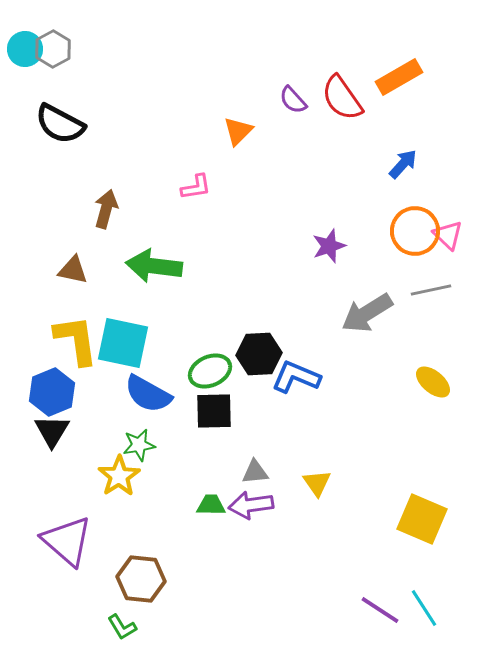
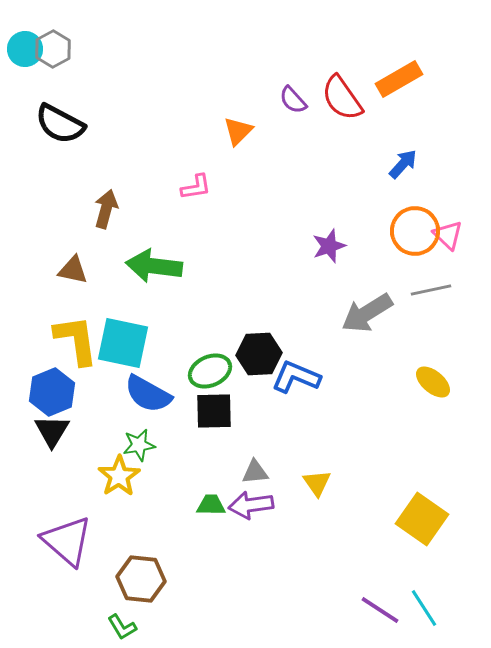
orange rectangle: moved 2 px down
yellow square: rotated 12 degrees clockwise
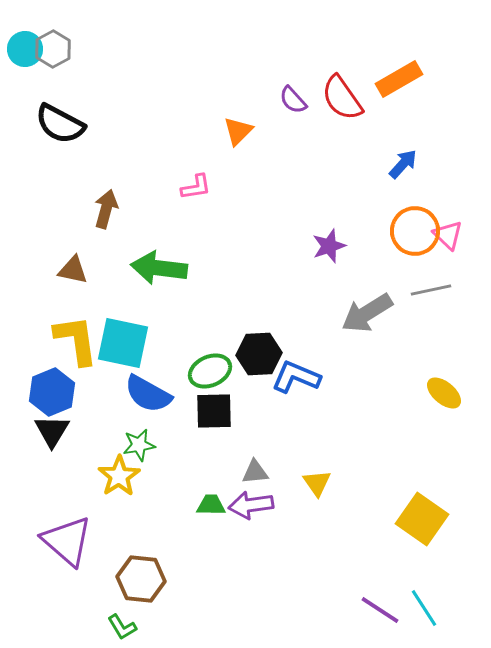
green arrow: moved 5 px right, 2 px down
yellow ellipse: moved 11 px right, 11 px down
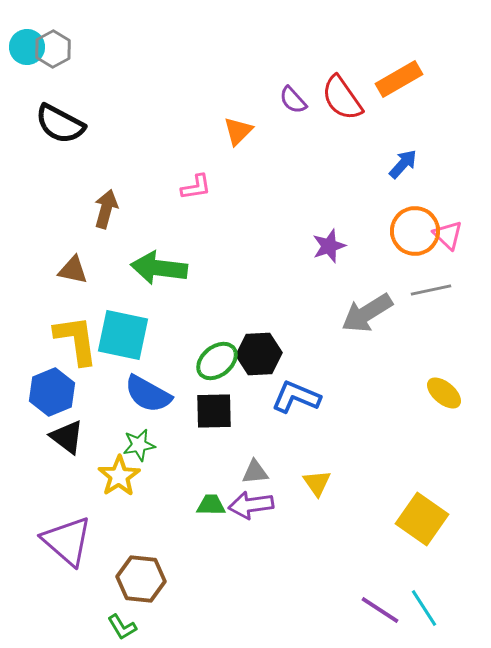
cyan circle: moved 2 px right, 2 px up
cyan square: moved 8 px up
green ellipse: moved 7 px right, 10 px up; rotated 15 degrees counterclockwise
blue L-shape: moved 20 px down
black triangle: moved 15 px right, 6 px down; rotated 24 degrees counterclockwise
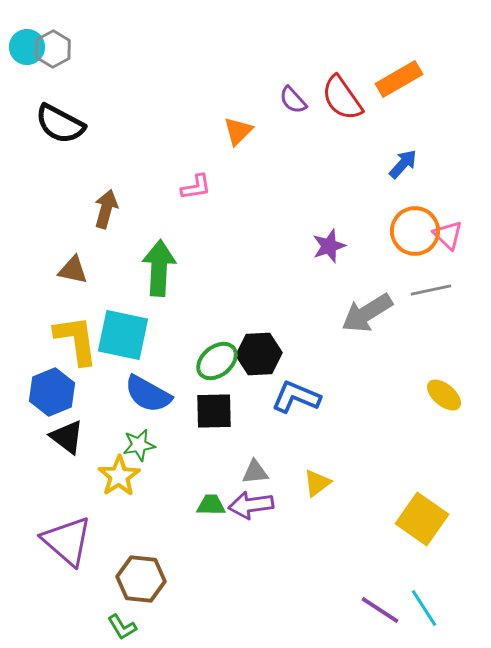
green arrow: rotated 86 degrees clockwise
yellow ellipse: moved 2 px down
yellow triangle: rotated 28 degrees clockwise
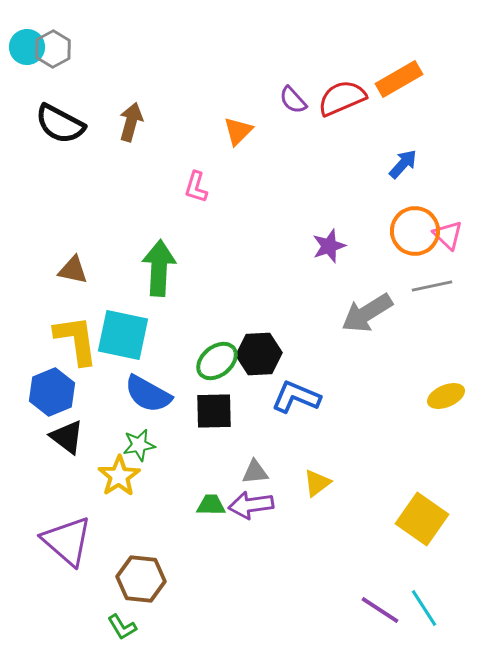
red semicircle: rotated 102 degrees clockwise
pink L-shape: rotated 116 degrees clockwise
brown arrow: moved 25 px right, 87 px up
gray line: moved 1 px right, 4 px up
yellow ellipse: moved 2 px right, 1 px down; rotated 63 degrees counterclockwise
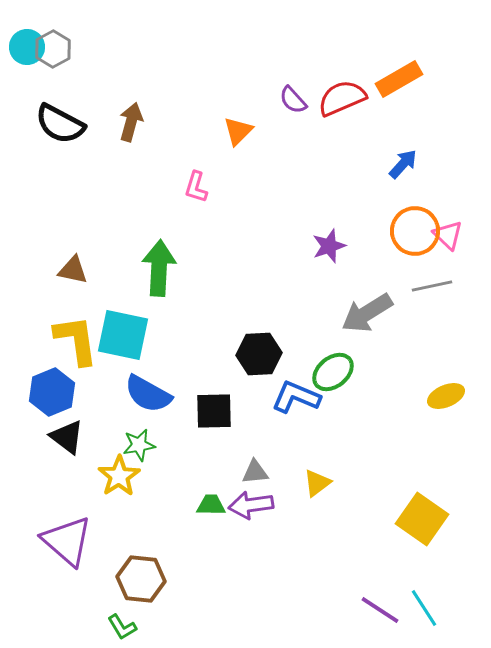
green ellipse: moved 116 px right, 11 px down
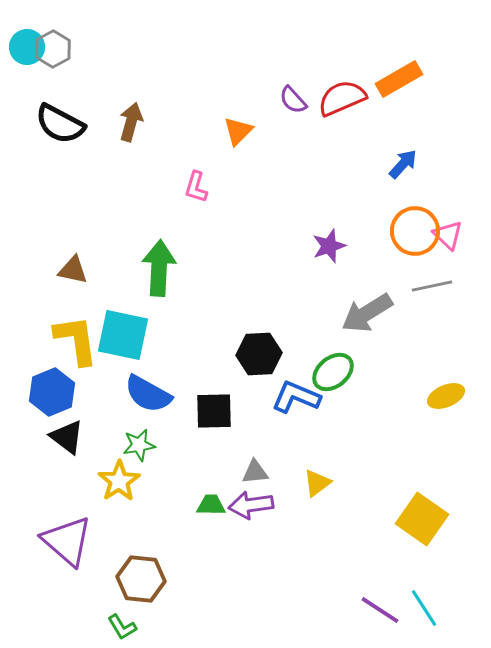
yellow star: moved 5 px down
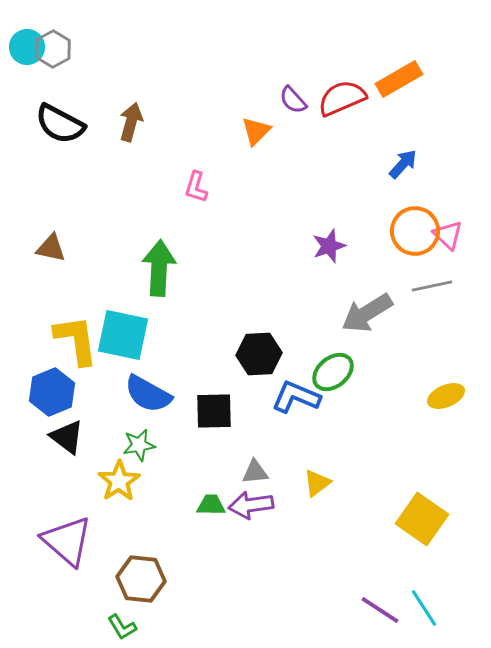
orange triangle: moved 18 px right
brown triangle: moved 22 px left, 22 px up
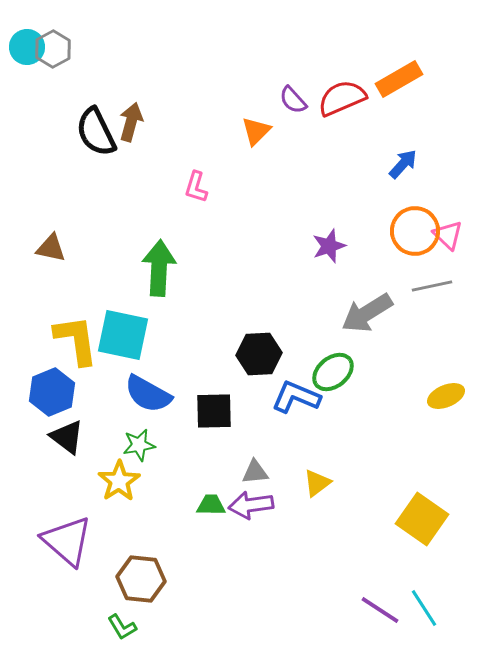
black semicircle: moved 36 px right, 8 px down; rotated 36 degrees clockwise
